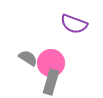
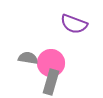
gray semicircle: rotated 24 degrees counterclockwise
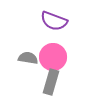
purple semicircle: moved 20 px left, 3 px up
pink circle: moved 2 px right, 6 px up
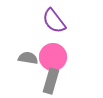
purple semicircle: rotated 32 degrees clockwise
gray rectangle: moved 1 px up
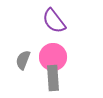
gray semicircle: moved 5 px left, 2 px down; rotated 78 degrees counterclockwise
gray rectangle: moved 2 px right, 3 px up; rotated 20 degrees counterclockwise
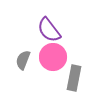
purple semicircle: moved 5 px left, 9 px down
gray rectangle: moved 21 px right; rotated 15 degrees clockwise
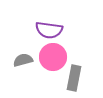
purple semicircle: rotated 44 degrees counterclockwise
gray semicircle: rotated 54 degrees clockwise
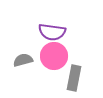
purple semicircle: moved 3 px right, 2 px down
pink circle: moved 1 px right, 1 px up
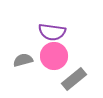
gray rectangle: moved 1 px down; rotated 40 degrees clockwise
